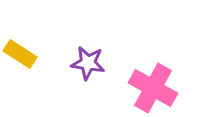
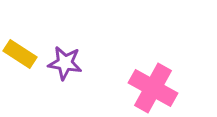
purple star: moved 23 px left
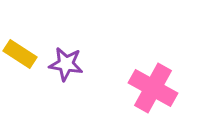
purple star: moved 1 px right, 1 px down
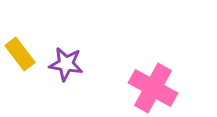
yellow rectangle: rotated 20 degrees clockwise
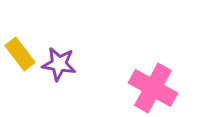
purple star: moved 7 px left
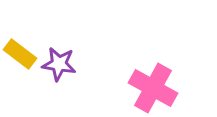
yellow rectangle: rotated 16 degrees counterclockwise
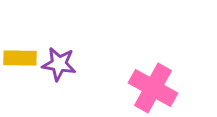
yellow rectangle: moved 4 px down; rotated 36 degrees counterclockwise
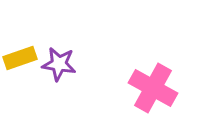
yellow rectangle: rotated 20 degrees counterclockwise
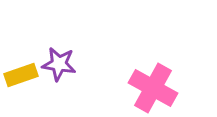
yellow rectangle: moved 1 px right, 17 px down
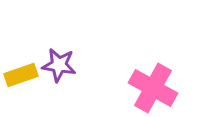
purple star: moved 1 px down
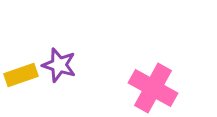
purple star: rotated 8 degrees clockwise
